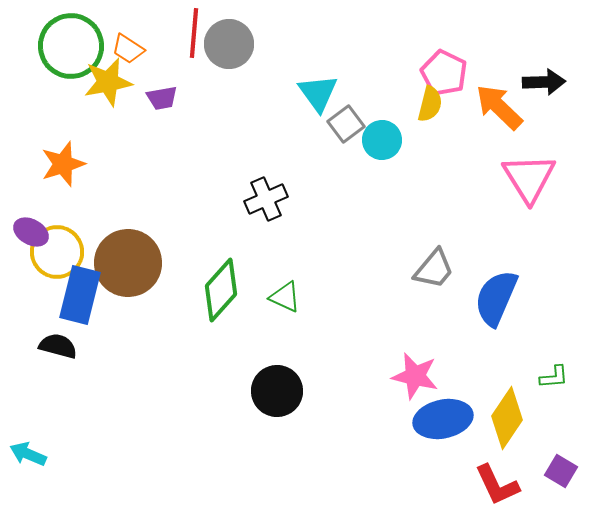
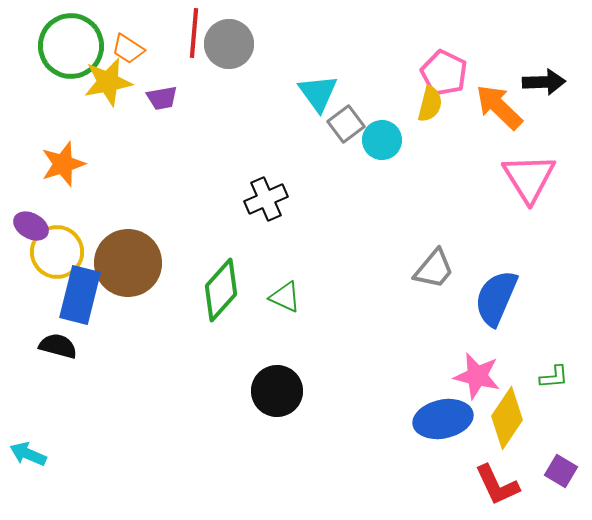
purple ellipse: moved 6 px up
pink star: moved 62 px right
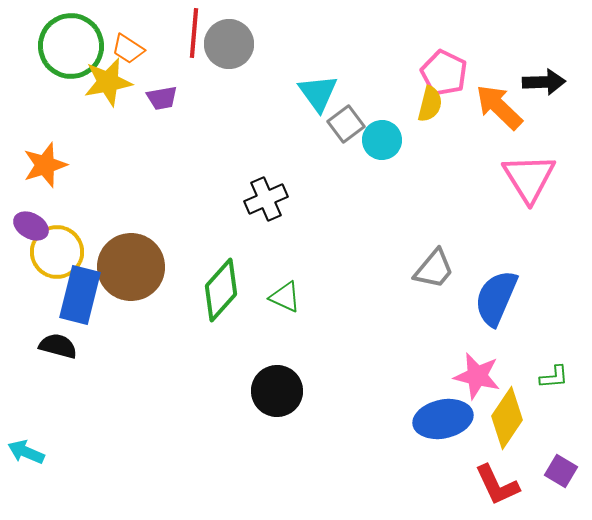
orange star: moved 18 px left, 1 px down
brown circle: moved 3 px right, 4 px down
cyan arrow: moved 2 px left, 2 px up
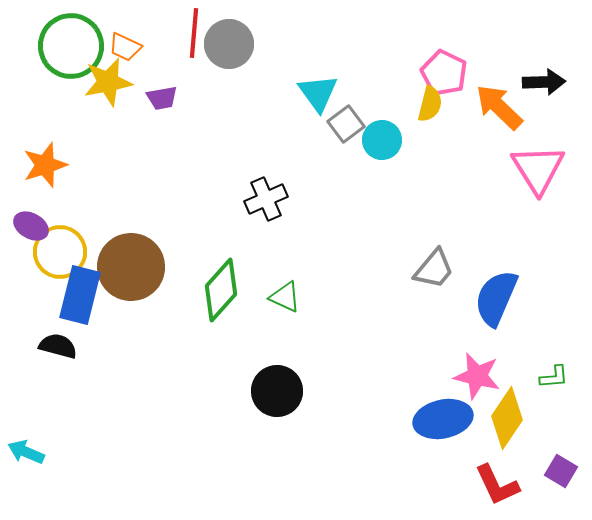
orange trapezoid: moved 3 px left, 2 px up; rotated 8 degrees counterclockwise
pink triangle: moved 9 px right, 9 px up
yellow circle: moved 3 px right
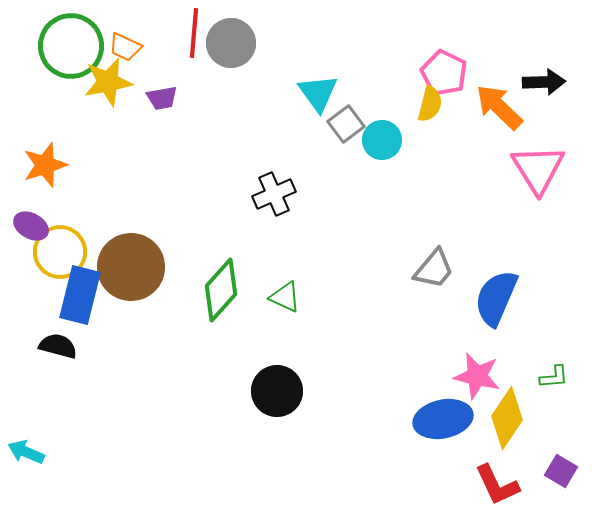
gray circle: moved 2 px right, 1 px up
black cross: moved 8 px right, 5 px up
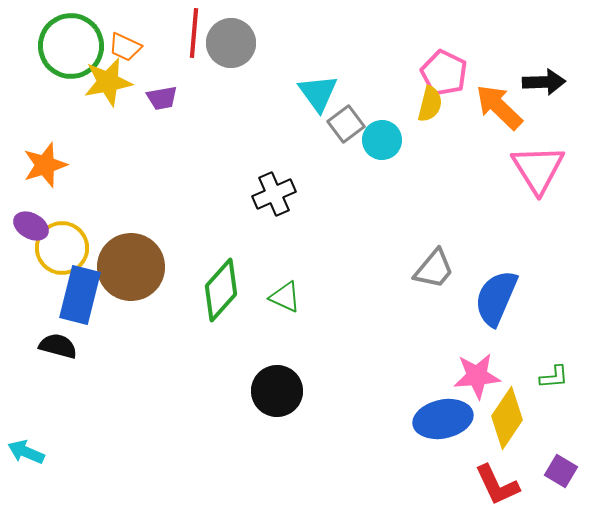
yellow circle: moved 2 px right, 4 px up
pink star: rotated 18 degrees counterclockwise
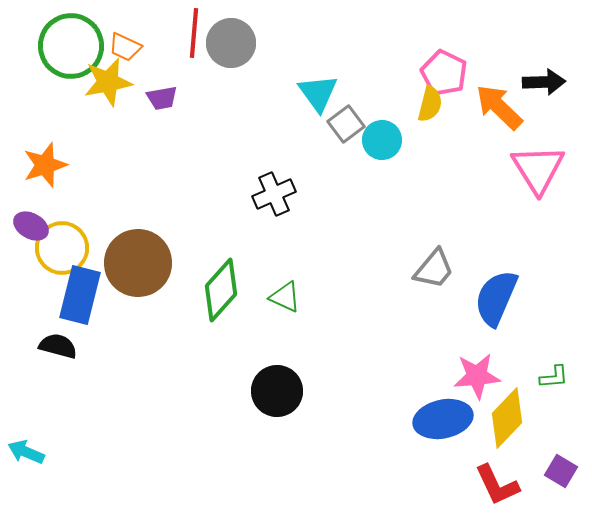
brown circle: moved 7 px right, 4 px up
yellow diamond: rotated 10 degrees clockwise
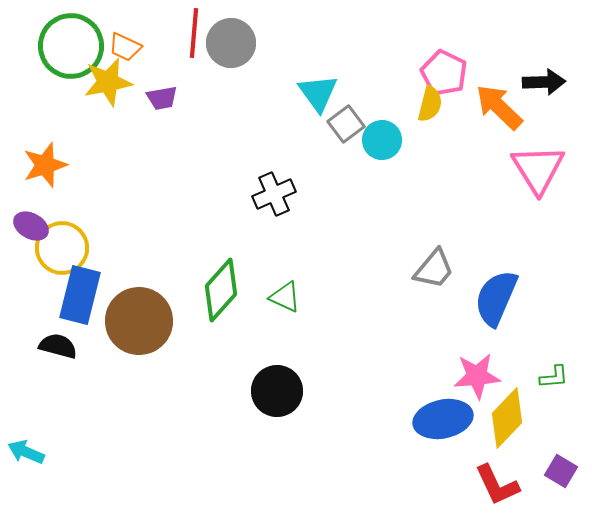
brown circle: moved 1 px right, 58 px down
